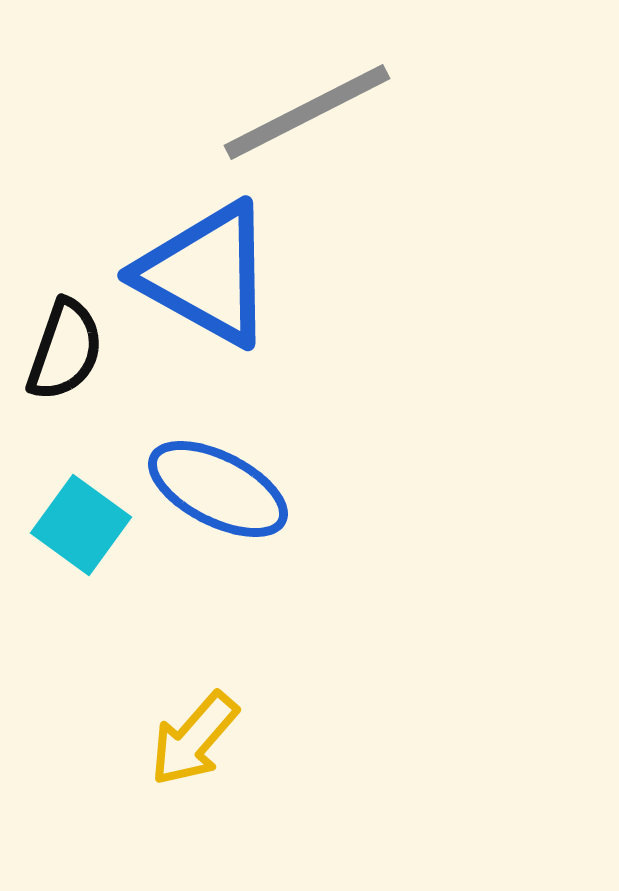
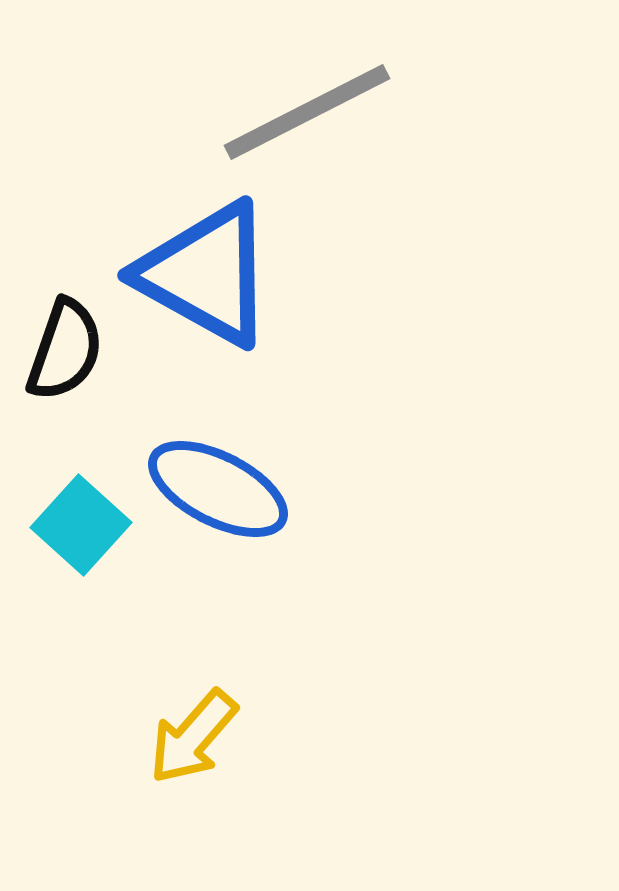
cyan square: rotated 6 degrees clockwise
yellow arrow: moved 1 px left, 2 px up
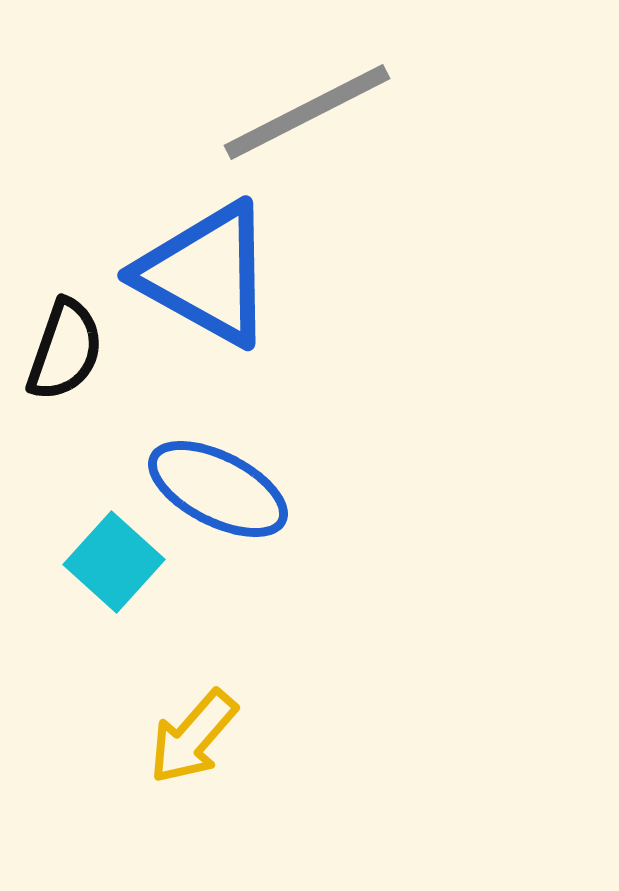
cyan square: moved 33 px right, 37 px down
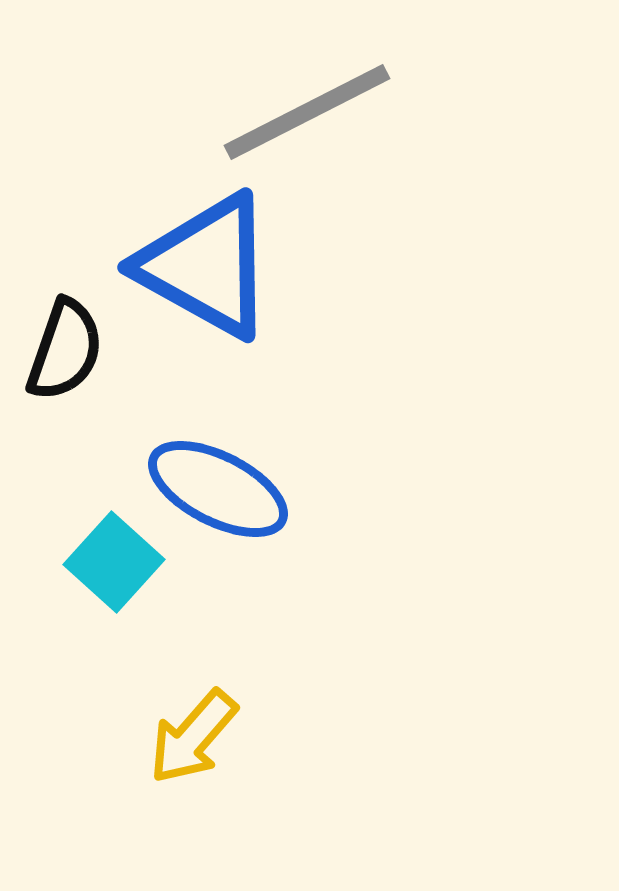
blue triangle: moved 8 px up
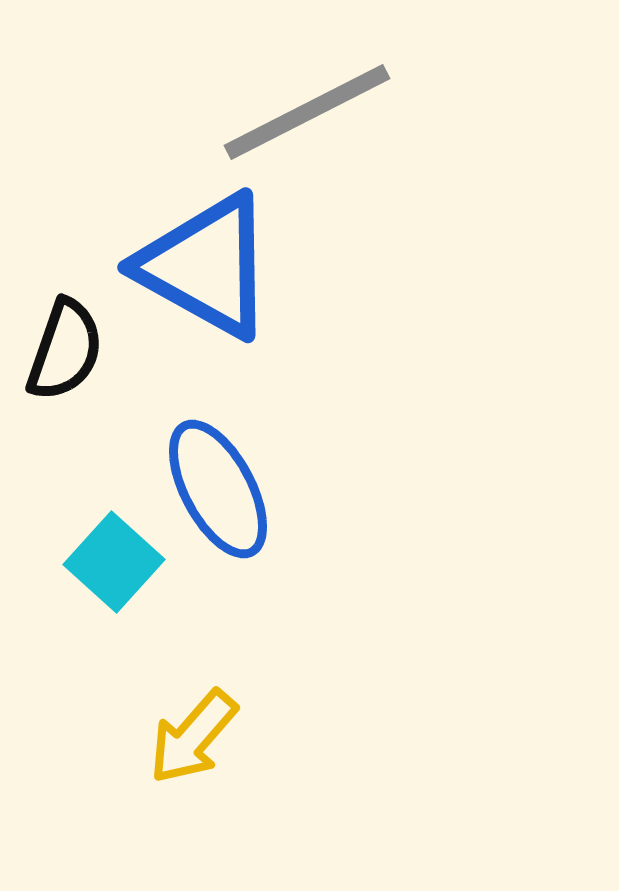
blue ellipse: rotated 35 degrees clockwise
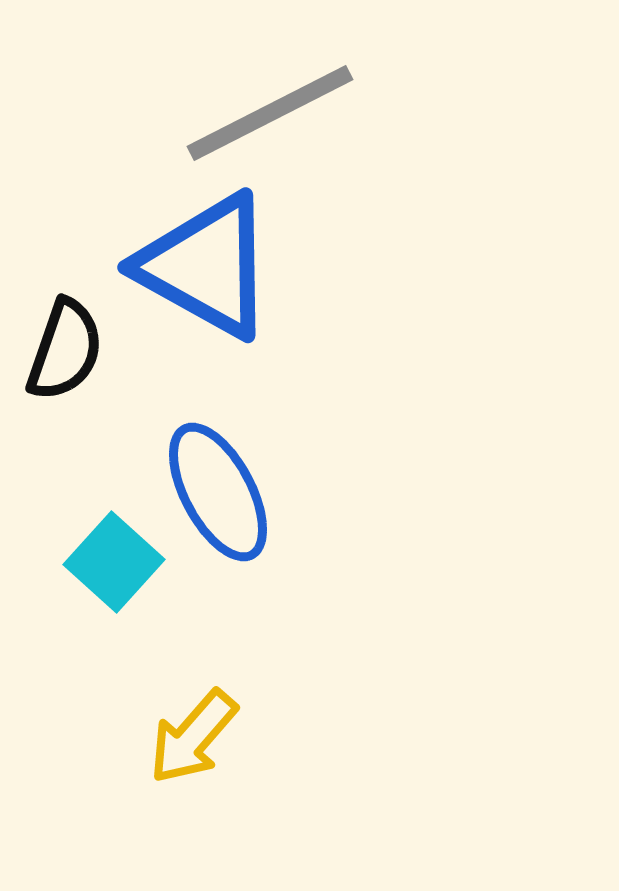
gray line: moved 37 px left, 1 px down
blue ellipse: moved 3 px down
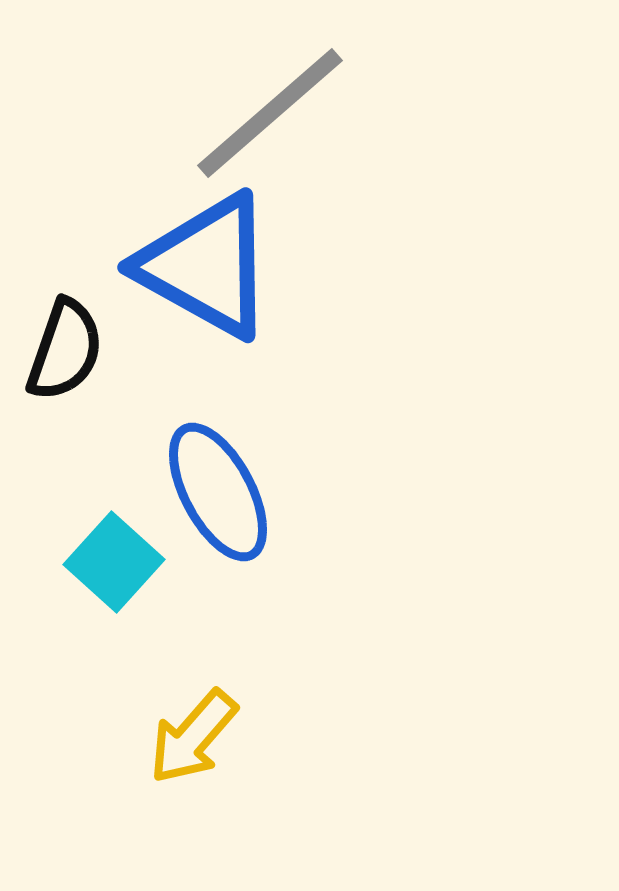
gray line: rotated 14 degrees counterclockwise
